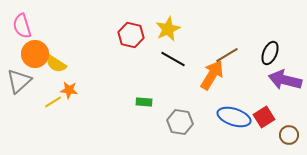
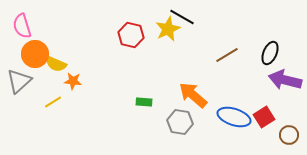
black line: moved 9 px right, 42 px up
yellow semicircle: rotated 10 degrees counterclockwise
orange arrow: moved 19 px left, 20 px down; rotated 80 degrees counterclockwise
orange star: moved 4 px right, 9 px up
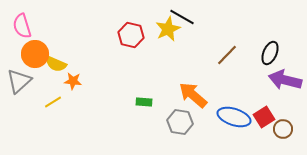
brown line: rotated 15 degrees counterclockwise
brown circle: moved 6 px left, 6 px up
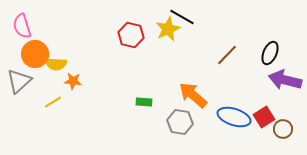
yellow semicircle: rotated 20 degrees counterclockwise
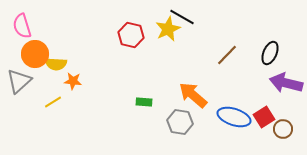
purple arrow: moved 1 px right, 3 px down
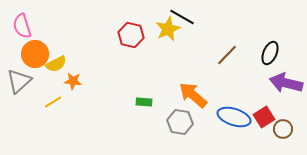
yellow semicircle: rotated 30 degrees counterclockwise
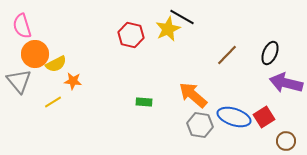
gray triangle: rotated 28 degrees counterclockwise
gray hexagon: moved 20 px right, 3 px down
brown circle: moved 3 px right, 12 px down
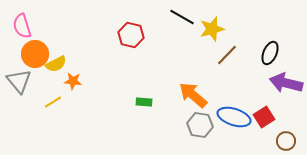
yellow star: moved 44 px right; rotated 10 degrees clockwise
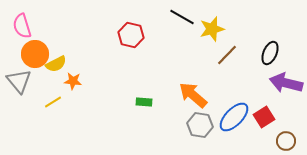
blue ellipse: rotated 64 degrees counterclockwise
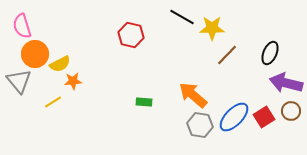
yellow star: moved 1 px up; rotated 15 degrees clockwise
yellow semicircle: moved 4 px right
orange star: rotated 12 degrees counterclockwise
brown circle: moved 5 px right, 30 px up
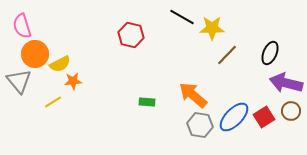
green rectangle: moved 3 px right
